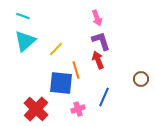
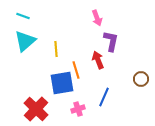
purple L-shape: moved 10 px right; rotated 30 degrees clockwise
yellow line: rotated 49 degrees counterclockwise
blue square: moved 1 px right; rotated 15 degrees counterclockwise
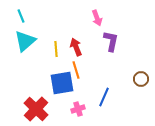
cyan line: moved 2 px left; rotated 48 degrees clockwise
red arrow: moved 22 px left, 13 px up
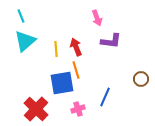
purple L-shape: rotated 85 degrees clockwise
blue line: moved 1 px right
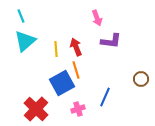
blue square: rotated 20 degrees counterclockwise
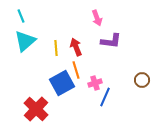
yellow line: moved 1 px up
brown circle: moved 1 px right, 1 px down
pink cross: moved 17 px right, 26 px up
